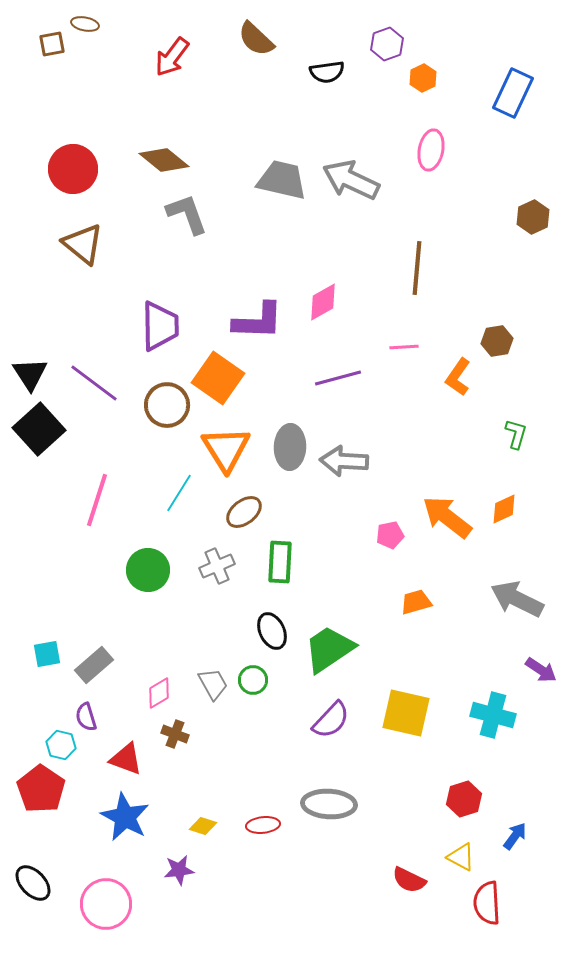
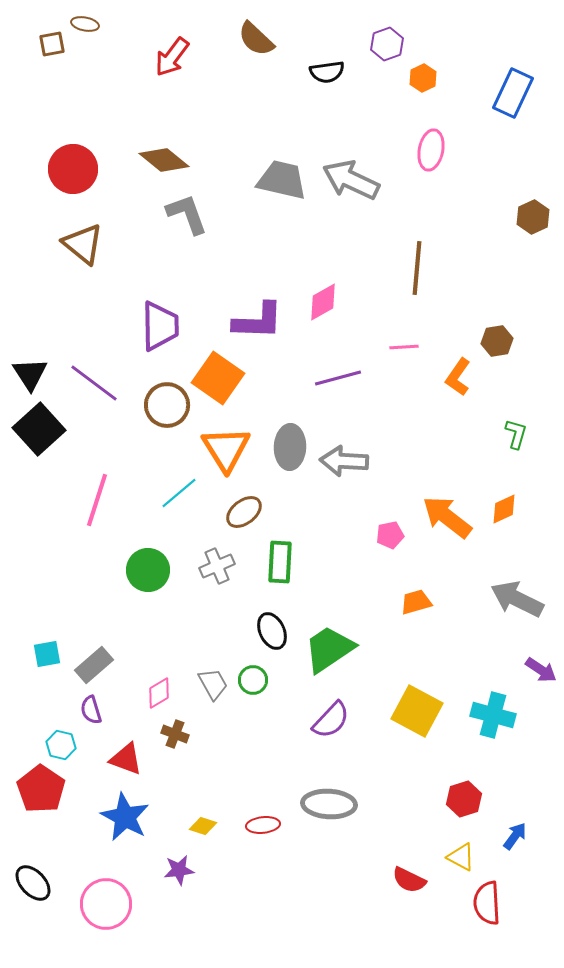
cyan line at (179, 493): rotated 18 degrees clockwise
yellow square at (406, 713): moved 11 px right, 2 px up; rotated 15 degrees clockwise
purple semicircle at (86, 717): moved 5 px right, 7 px up
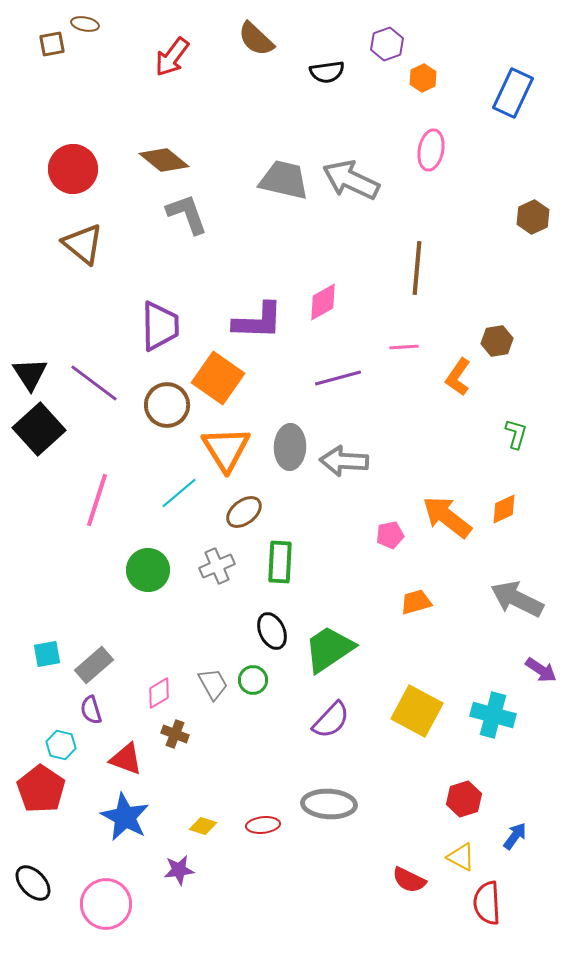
gray trapezoid at (282, 180): moved 2 px right
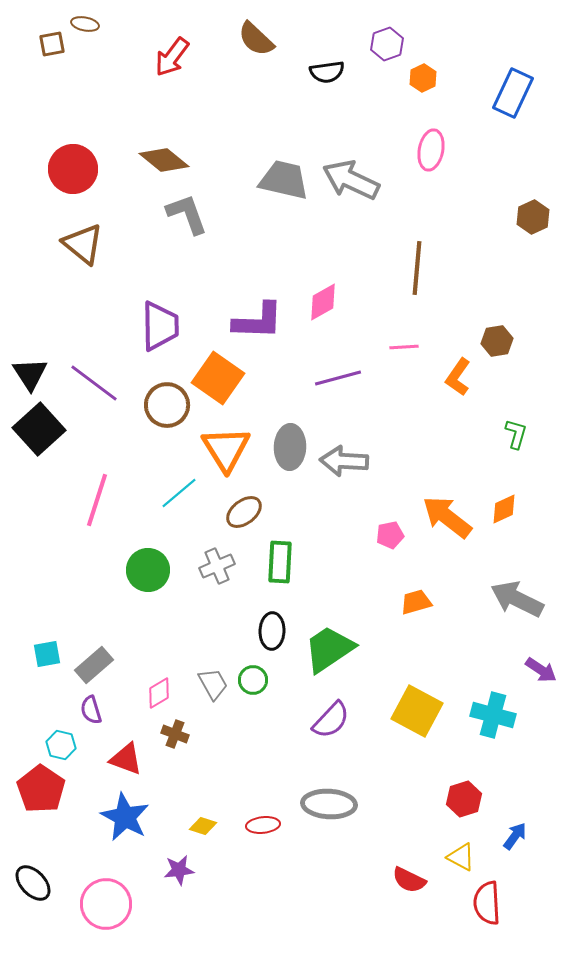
black ellipse at (272, 631): rotated 27 degrees clockwise
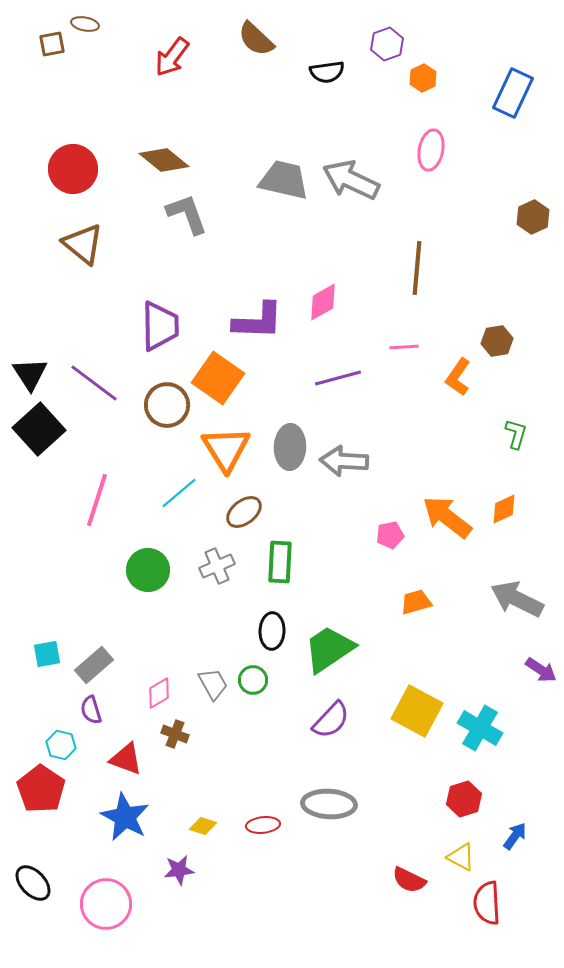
cyan cross at (493, 715): moved 13 px left, 13 px down; rotated 15 degrees clockwise
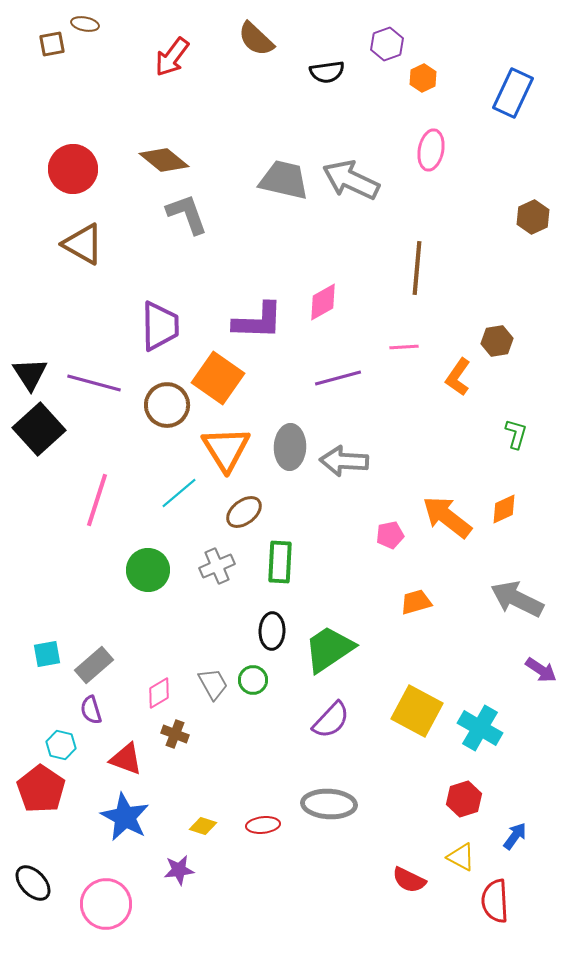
brown triangle at (83, 244): rotated 9 degrees counterclockwise
purple line at (94, 383): rotated 22 degrees counterclockwise
red semicircle at (487, 903): moved 8 px right, 2 px up
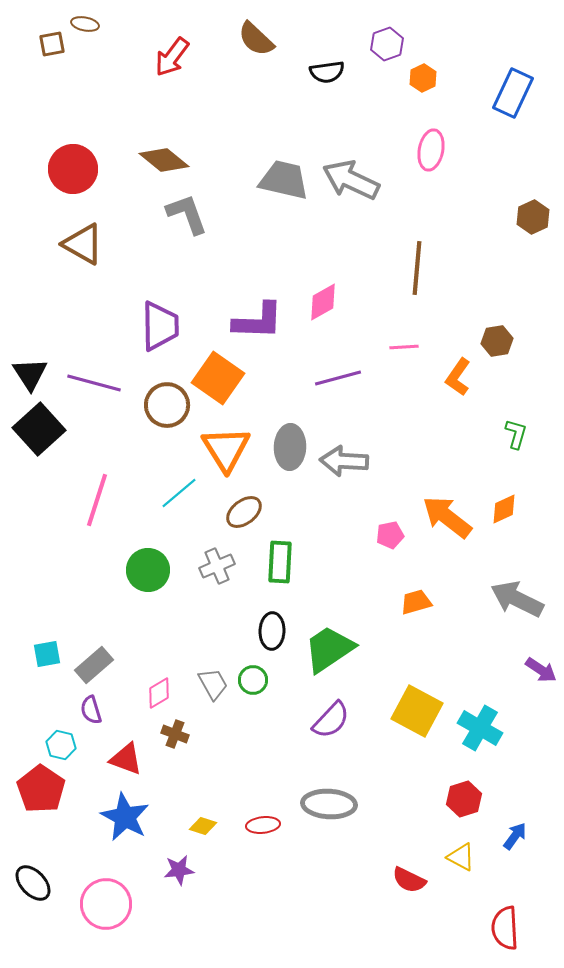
red semicircle at (495, 901): moved 10 px right, 27 px down
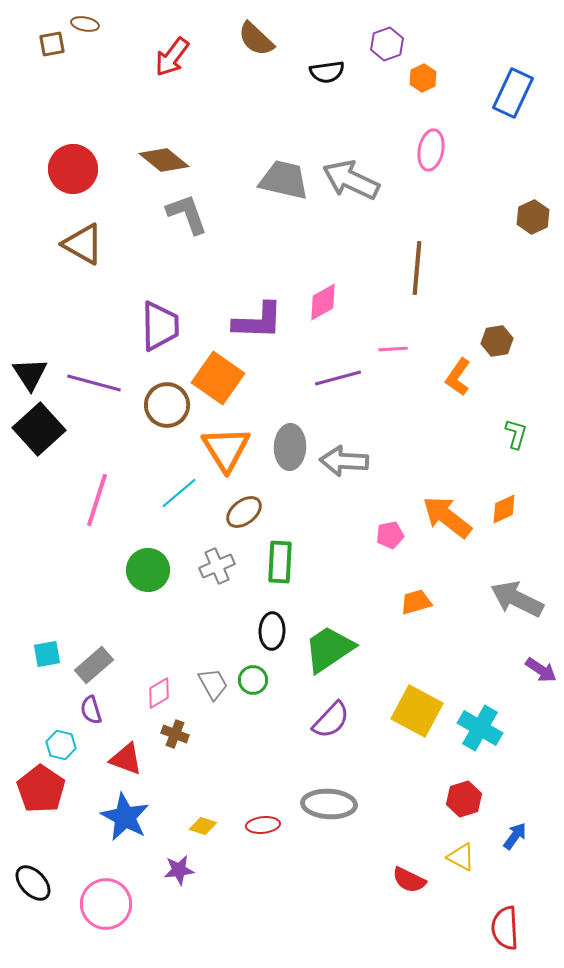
pink line at (404, 347): moved 11 px left, 2 px down
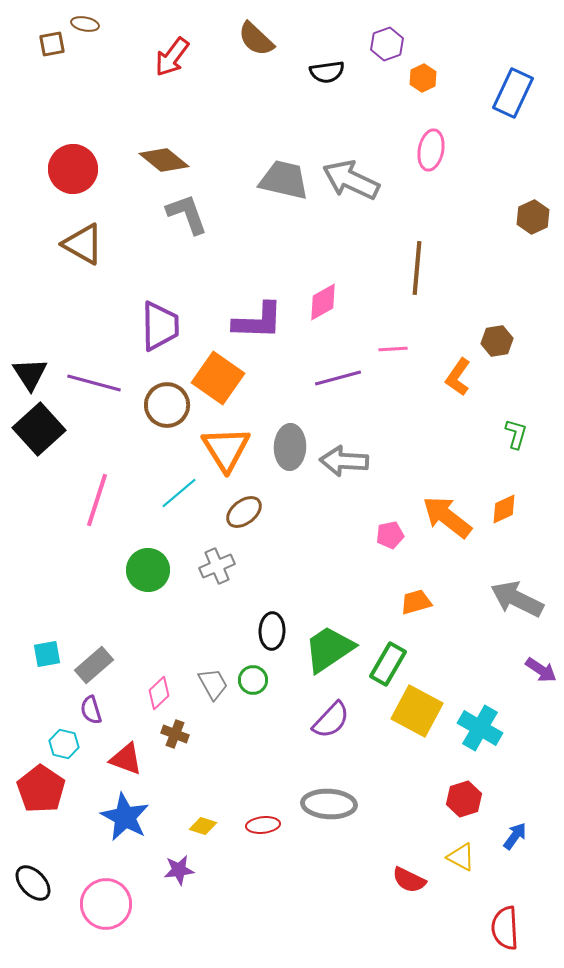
green rectangle at (280, 562): moved 108 px right, 102 px down; rotated 27 degrees clockwise
pink diamond at (159, 693): rotated 12 degrees counterclockwise
cyan hexagon at (61, 745): moved 3 px right, 1 px up
